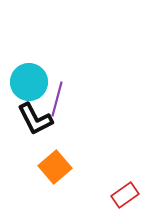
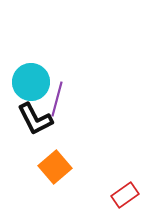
cyan circle: moved 2 px right
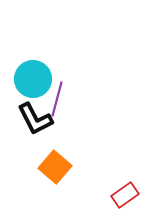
cyan circle: moved 2 px right, 3 px up
orange square: rotated 8 degrees counterclockwise
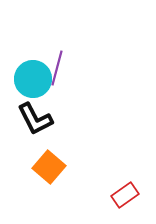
purple line: moved 31 px up
orange square: moved 6 px left
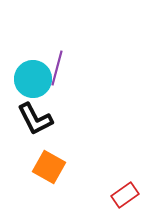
orange square: rotated 12 degrees counterclockwise
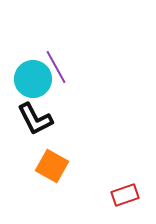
purple line: moved 1 px left, 1 px up; rotated 44 degrees counterclockwise
orange square: moved 3 px right, 1 px up
red rectangle: rotated 16 degrees clockwise
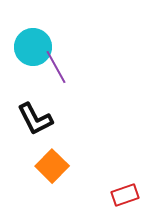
cyan circle: moved 32 px up
orange square: rotated 16 degrees clockwise
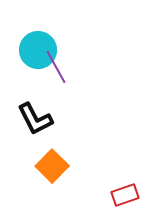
cyan circle: moved 5 px right, 3 px down
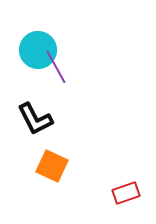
orange square: rotated 20 degrees counterclockwise
red rectangle: moved 1 px right, 2 px up
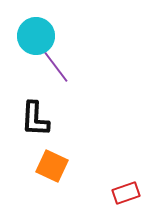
cyan circle: moved 2 px left, 14 px up
purple line: rotated 8 degrees counterclockwise
black L-shape: rotated 30 degrees clockwise
